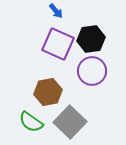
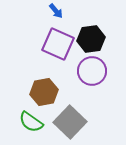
brown hexagon: moved 4 px left
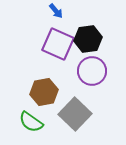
black hexagon: moved 3 px left
gray square: moved 5 px right, 8 px up
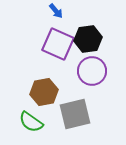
gray square: rotated 32 degrees clockwise
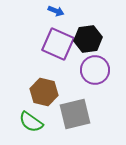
blue arrow: rotated 28 degrees counterclockwise
purple circle: moved 3 px right, 1 px up
brown hexagon: rotated 24 degrees clockwise
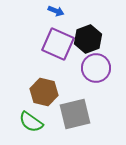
black hexagon: rotated 12 degrees counterclockwise
purple circle: moved 1 px right, 2 px up
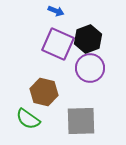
purple circle: moved 6 px left
gray square: moved 6 px right, 7 px down; rotated 12 degrees clockwise
green semicircle: moved 3 px left, 3 px up
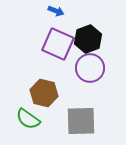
brown hexagon: moved 1 px down
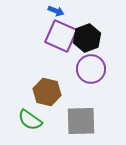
black hexagon: moved 1 px left, 1 px up
purple square: moved 3 px right, 8 px up
purple circle: moved 1 px right, 1 px down
brown hexagon: moved 3 px right, 1 px up
green semicircle: moved 2 px right, 1 px down
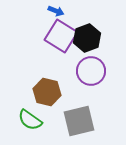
purple square: rotated 8 degrees clockwise
purple circle: moved 2 px down
gray square: moved 2 px left; rotated 12 degrees counterclockwise
